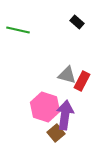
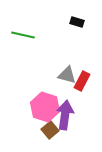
black rectangle: rotated 24 degrees counterclockwise
green line: moved 5 px right, 5 px down
brown square: moved 6 px left, 3 px up
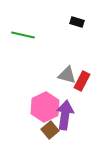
pink hexagon: rotated 16 degrees clockwise
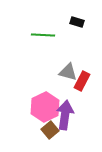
green line: moved 20 px right; rotated 10 degrees counterclockwise
gray triangle: moved 1 px right, 3 px up
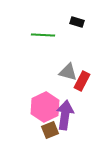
brown square: rotated 18 degrees clockwise
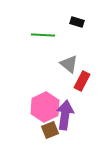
gray triangle: moved 1 px right, 8 px up; rotated 24 degrees clockwise
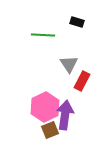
gray triangle: rotated 18 degrees clockwise
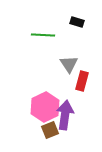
red rectangle: rotated 12 degrees counterclockwise
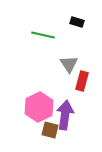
green line: rotated 10 degrees clockwise
pink hexagon: moved 6 px left
brown square: rotated 36 degrees clockwise
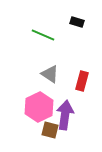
green line: rotated 10 degrees clockwise
gray triangle: moved 19 px left, 10 px down; rotated 24 degrees counterclockwise
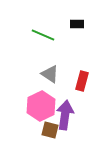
black rectangle: moved 2 px down; rotated 16 degrees counterclockwise
pink hexagon: moved 2 px right, 1 px up
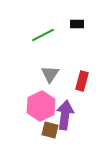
green line: rotated 50 degrees counterclockwise
gray triangle: rotated 30 degrees clockwise
